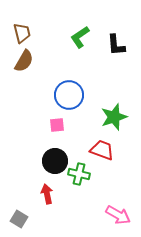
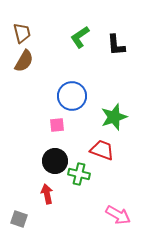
blue circle: moved 3 px right, 1 px down
gray square: rotated 12 degrees counterclockwise
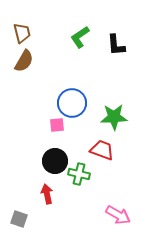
blue circle: moved 7 px down
green star: rotated 16 degrees clockwise
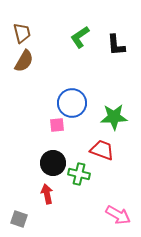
black circle: moved 2 px left, 2 px down
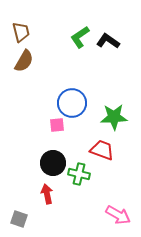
brown trapezoid: moved 1 px left, 1 px up
black L-shape: moved 8 px left, 4 px up; rotated 130 degrees clockwise
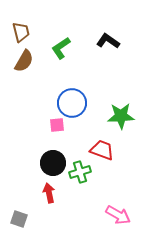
green L-shape: moved 19 px left, 11 px down
green star: moved 7 px right, 1 px up
green cross: moved 1 px right, 2 px up; rotated 30 degrees counterclockwise
red arrow: moved 2 px right, 1 px up
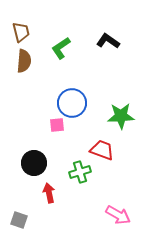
brown semicircle: rotated 25 degrees counterclockwise
black circle: moved 19 px left
gray square: moved 1 px down
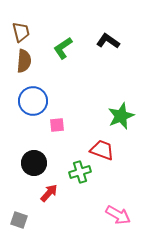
green L-shape: moved 2 px right
blue circle: moved 39 px left, 2 px up
green star: rotated 20 degrees counterclockwise
red arrow: rotated 54 degrees clockwise
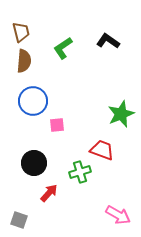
green star: moved 2 px up
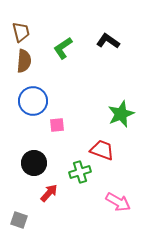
pink arrow: moved 13 px up
